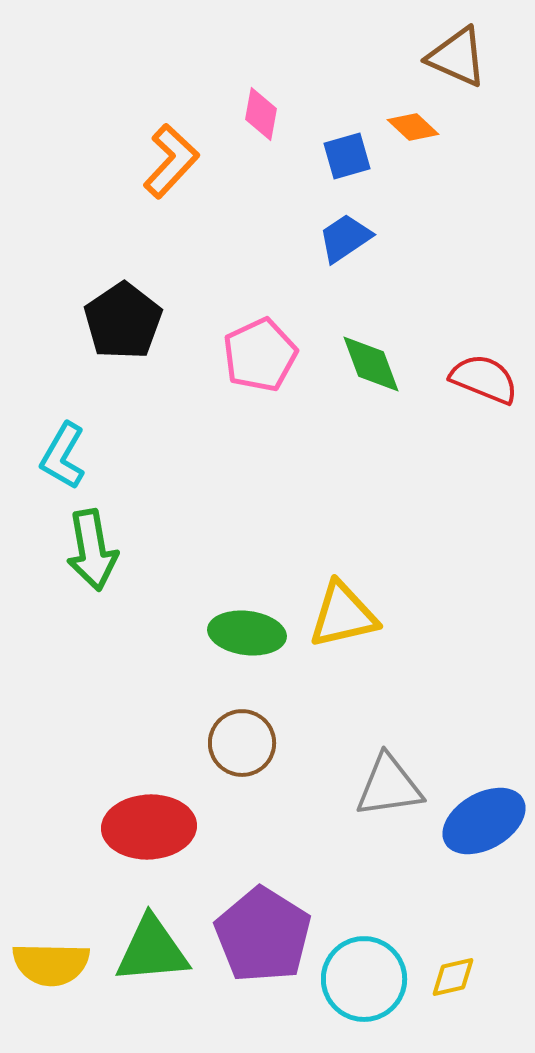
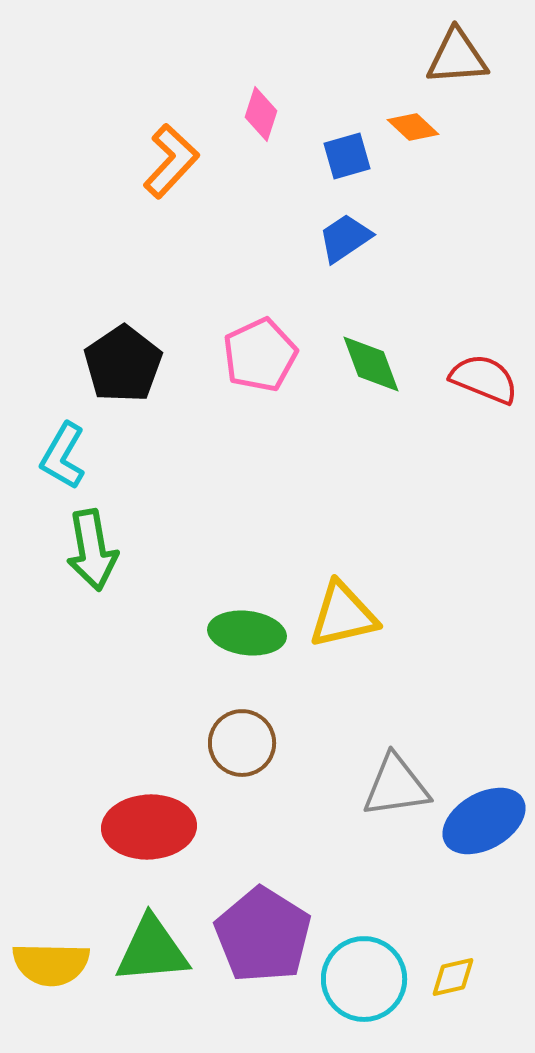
brown triangle: rotated 28 degrees counterclockwise
pink diamond: rotated 8 degrees clockwise
black pentagon: moved 43 px down
gray triangle: moved 7 px right
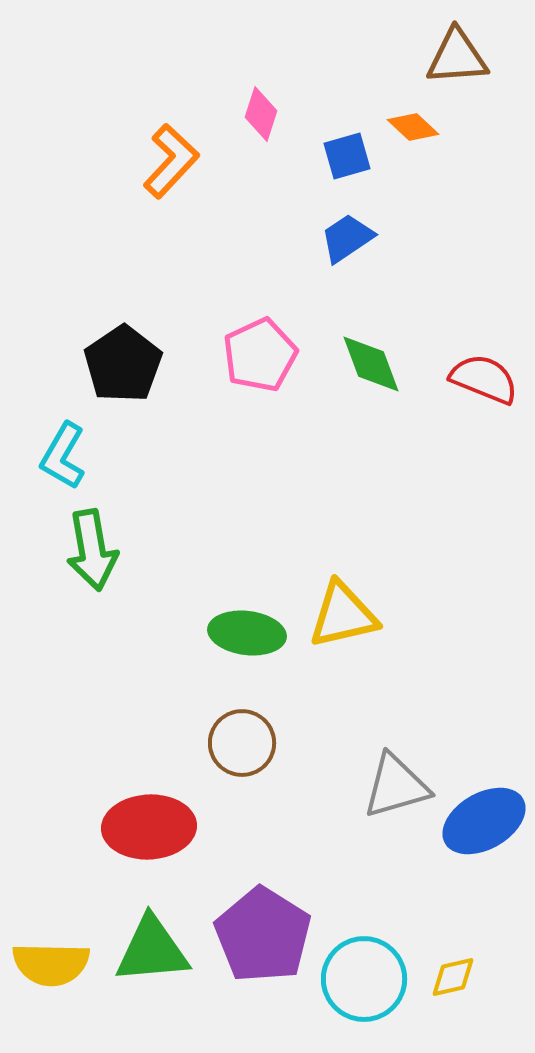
blue trapezoid: moved 2 px right
gray triangle: rotated 8 degrees counterclockwise
